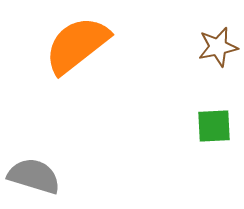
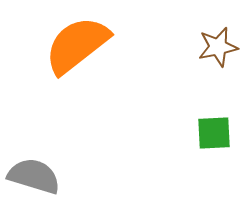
green square: moved 7 px down
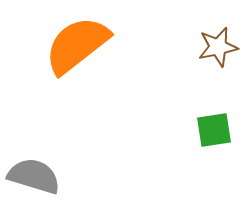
green square: moved 3 px up; rotated 6 degrees counterclockwise
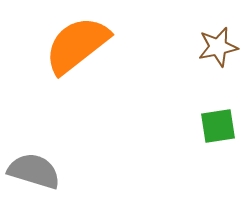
green square: moved 4 px right, 4 px up
gray semicircle: moved 5 px up
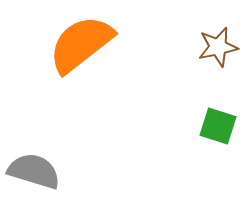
orange semicircle: moved 4 px right, 1 px up
green square: rotated 27 degrees clockwise
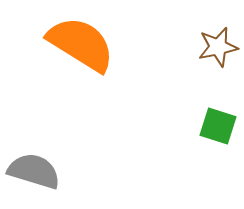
orange semicircle: rotated 70 degrees clockwise
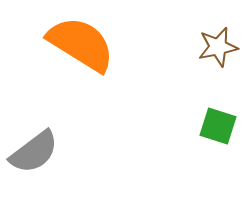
gray semicircle: moved 19 px up; rotated 126 degrees clockwise
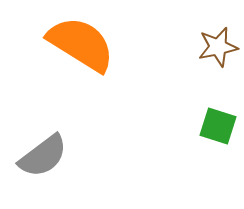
gray semicircle: moved 9 px right, 4 px down
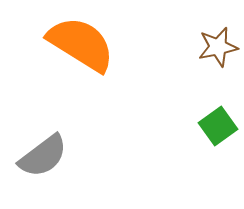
green square: rotated 36 degrees clockwise
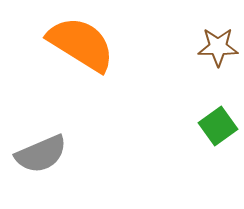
brown star: rotated 12 degrees clockwise
gray semicircle: moved 2 px left, 2 px up; rotated 14 degrees clockwise
